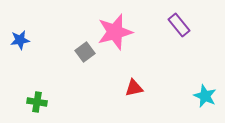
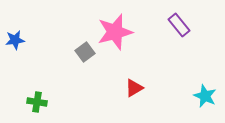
blue star: moved 5 px left
red triangle: rotated 18 degrees counterclockwise
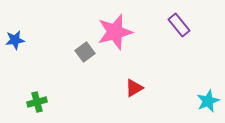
cyan star: moved 3 px right, 5 px down; rotated 25 degrees clockwise
green cross: rotated 24 degrees counterclockwise
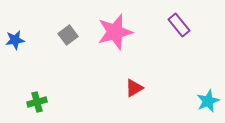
gray square: moved 17 px left, 17 px up
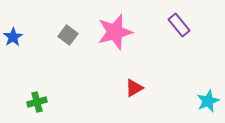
gray square: rotated 18 degrees counterclockwise
blue star: moved 2 px left, 3 px up; rotated 24 degrees counterclockwise
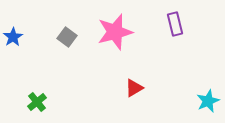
purple rectangle: moved 4 px left, 1 px up; rotated 25 degrees clockwise
gray square: moved 1 px left, 2 px down
green cross: rotated 24 degrees counterclockwise
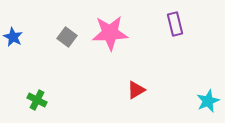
pink star: moved 5 px left, 1 px down; rotated 12 degrees clockwise
blue star: rotated 12 degrees counterclockwise
red triangle: moved 2 px right, 2 px down
green cross: moved 2 px up; rotated 24 degrees counterclockwise
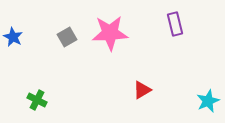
gray square: rotated 24 degrees clockwise
red triangle: moved 6 px right
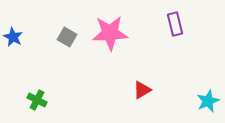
gray square: rotated 30 degrees counterclockwise
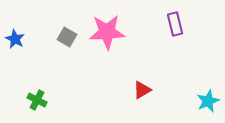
pink star: moved 3 px left, 1 px up
blue star: moved 2 px right, 2 px down
